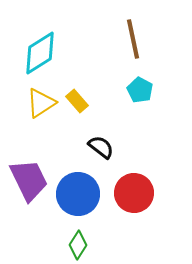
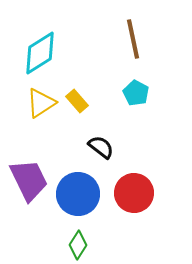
cyan pentagon: moved 4 px left, 3 px down
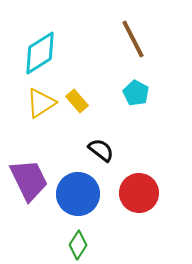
brown line: rotated 15 degrees counterclockwise
black semicircle: moved 3 px down
red circle: moved 5 px right
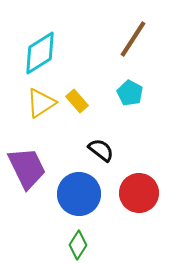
brown line: rotated 60 degrees clockwise
cyan pentagon: moved 6 px left
purple trapezoid: moved 2 px left, 12 px up
blue circle: moved 1 px right
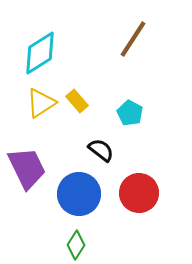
cyan pentagon: moved 20 px down
green diamond: moved 2 px left
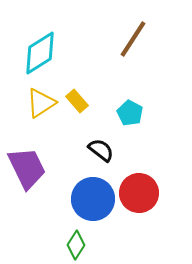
blue circle: moved 14 px right, 5 px down
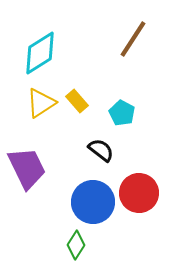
cyan pentagon: moved 8 px left
blue circle: moved 3 px down
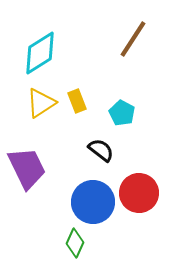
yellow rectangle: rotated 20 degrees clockwise
green diamond: moved 1 px left, 2 px up; rotated 8 degrees counterclockwise
